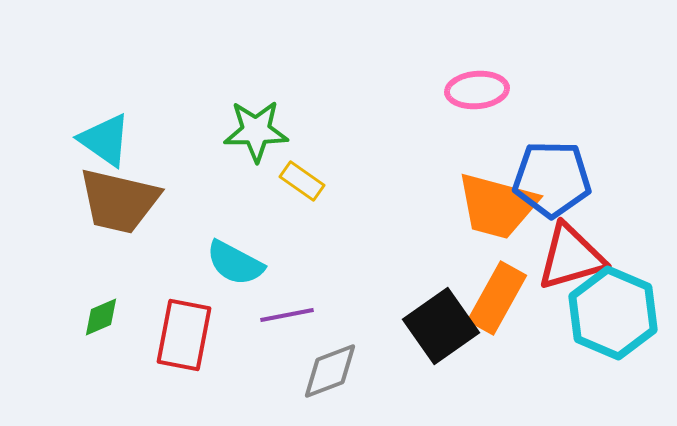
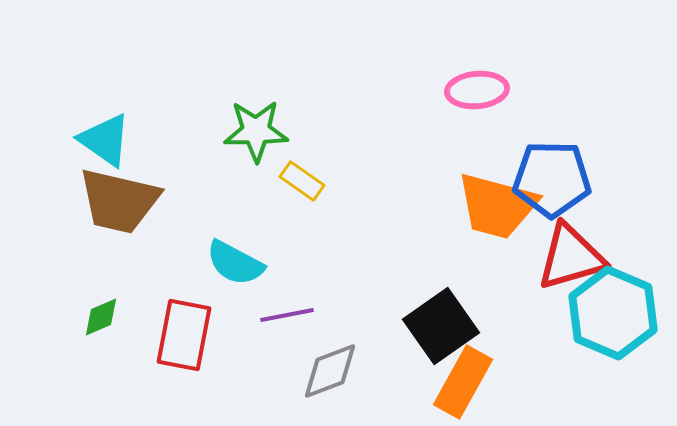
orange rectangle: moved 34 px left, 84 px down
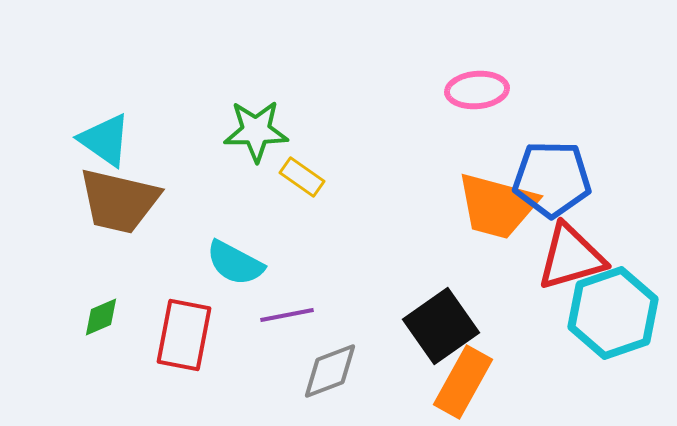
yellow rectangle: moved 4 px up
cyan hexagon: rotated 18 degrees clockwise
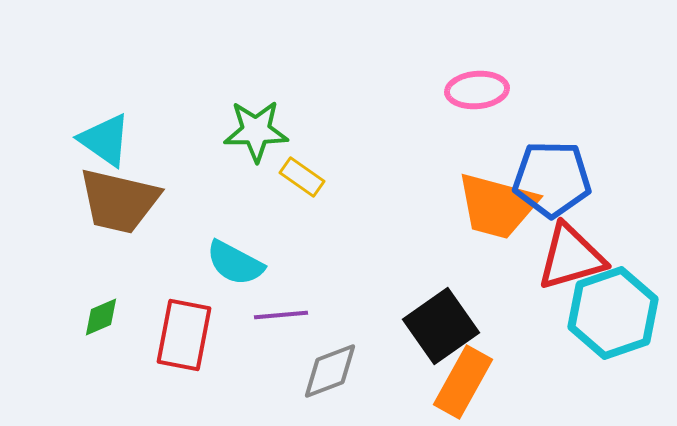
purple line: moved 6 px left; rotated 6 degrees clockwise
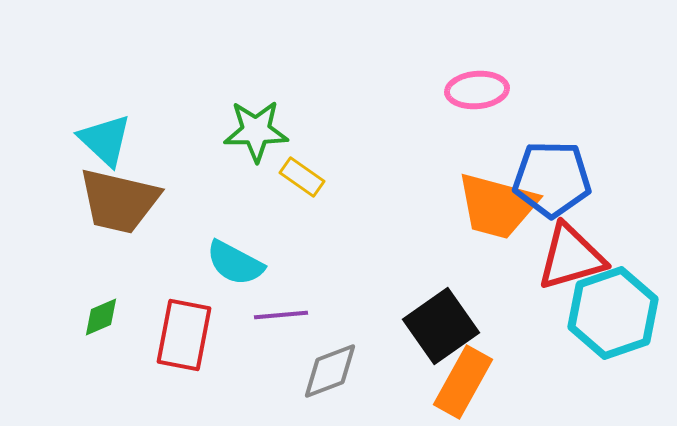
cyan triangle: rotated 8 degrees clockwise
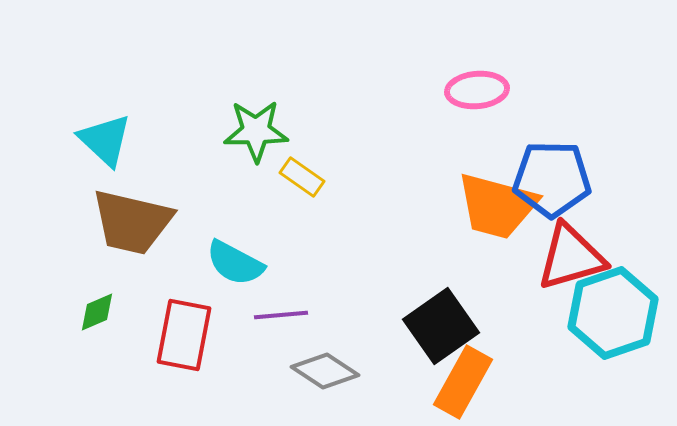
brown trapezoid: moved 13 px right, 21 px down
green diamond: moved 4 px left, 5 px up
gray diamond: moved 5 px left; rotated 54 degrees clockwise
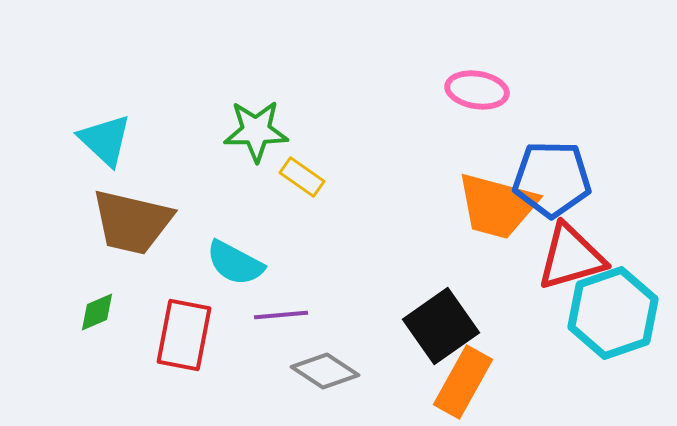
pink ellipse: rotated 14 degrees clockwise
